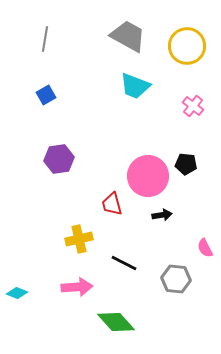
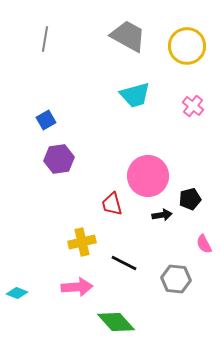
cyan trapezoid: moved 9 px down; rotated 36 degrees counterclockwise
blue square: moved 25 px down
black pentagon: moved 4 px right, 35 px down; rotated 20 degrees counterclockwise
yellow cross: moved 3 px right, 3 px down
pink semicircle: moved 1 px left, 4 px up
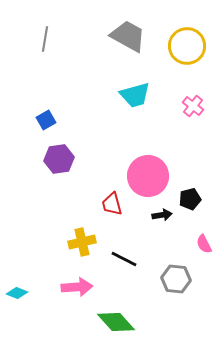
black line: moved 4 px up
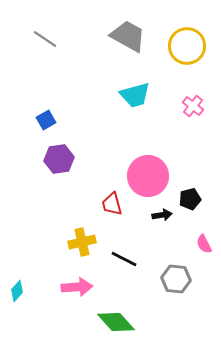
gray line: rotated 65 degrees counterclockwise
cyan diamond: moved 2 px up; rotated 70 degrees counterclockwise
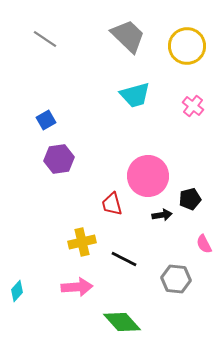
gray trapezoid: rotated 15 degrees clockwise
green diamond: moved 6 px right
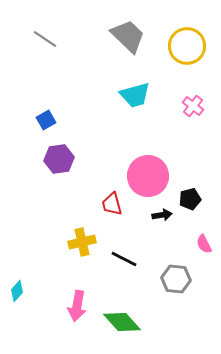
pink arrow: moved 19 px down; rotated 104 degrees clockwise
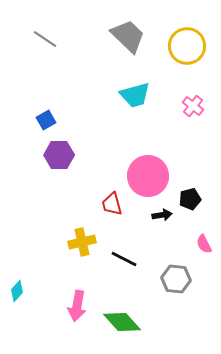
purple hexagon: moved 4 px up; rotated 8 degrees clockwise
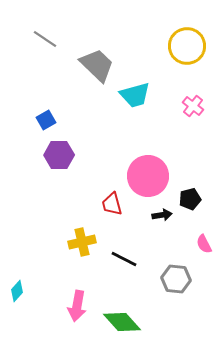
gray trapezoid: moved 31 px left, 29 px down
